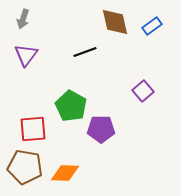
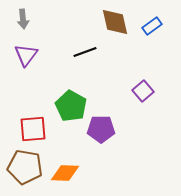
gray arrow: rotated 24 degrees counterclockwise
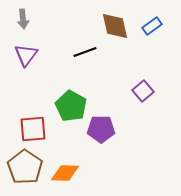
brown diamond: moved 4 px down
brown pentagon: rotated 24 degrees clockwise
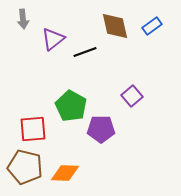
purple triangle: moved 27 px right, 16 px up; rotated 15 degrees clockwise
purple square: moved 11 px left, 5 px down
brown pentagon: rotated 20 degrees counterclockwise
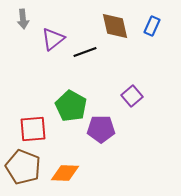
blue rectangle: rotated 30 degrees counterclockwise
brown pentagon: moved 2 px left; rotated 8 degrees clockwise
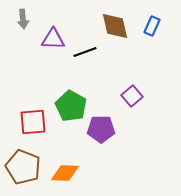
purple triangle: rotated 40 degrees clockwise
red square: moved 7 px up
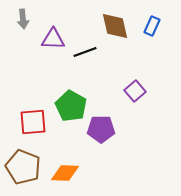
purple square: moved 3 px right, 5 px up
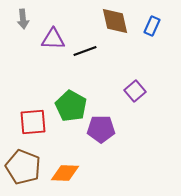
brown diamond: moved 5 px up
black line: moved 1 px up
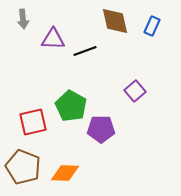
red square: rotated 8 degrees counterclockwise
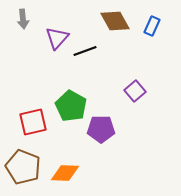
brown diamond: rotated 16 degrees counterclockwise
purple triangle: moved 4 px right, 1 px up; rotated 50 degrees counterclockwise
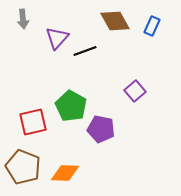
purple pentagon: rotated 12 degrees clockwise
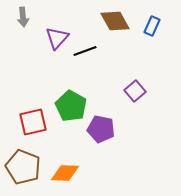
gray arrow: moved 2 px up
